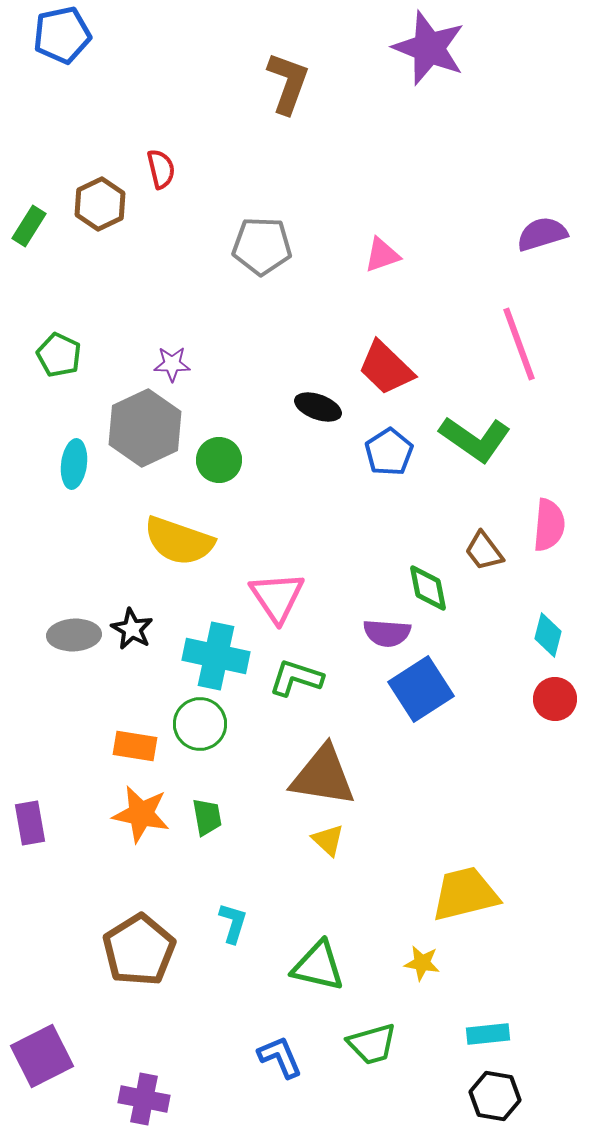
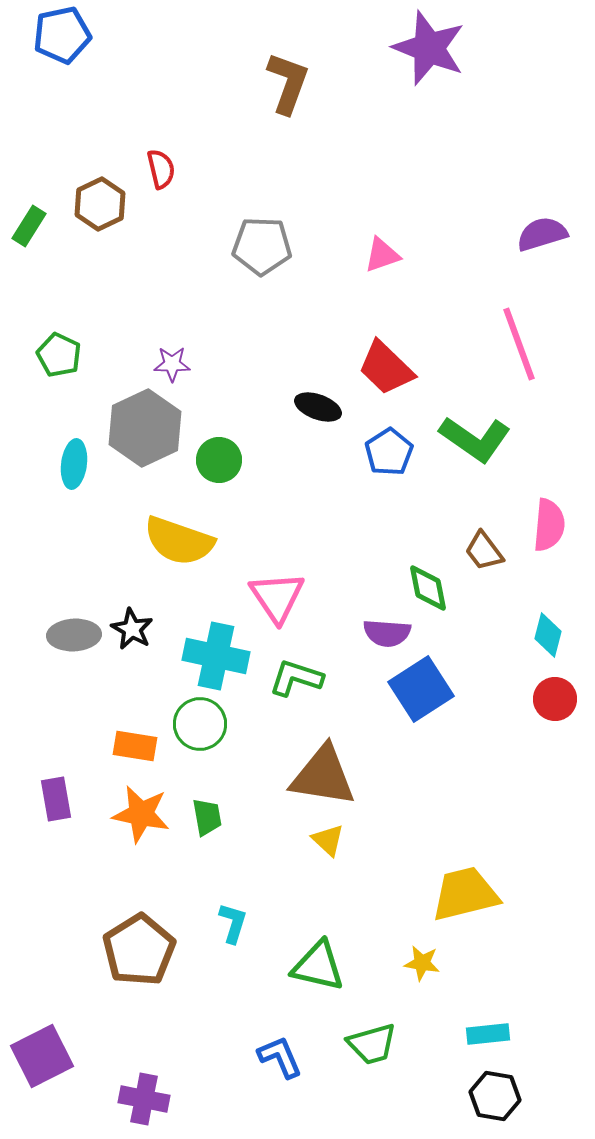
purple rectangle at (30, 823): moved 26 px right, 24 px up
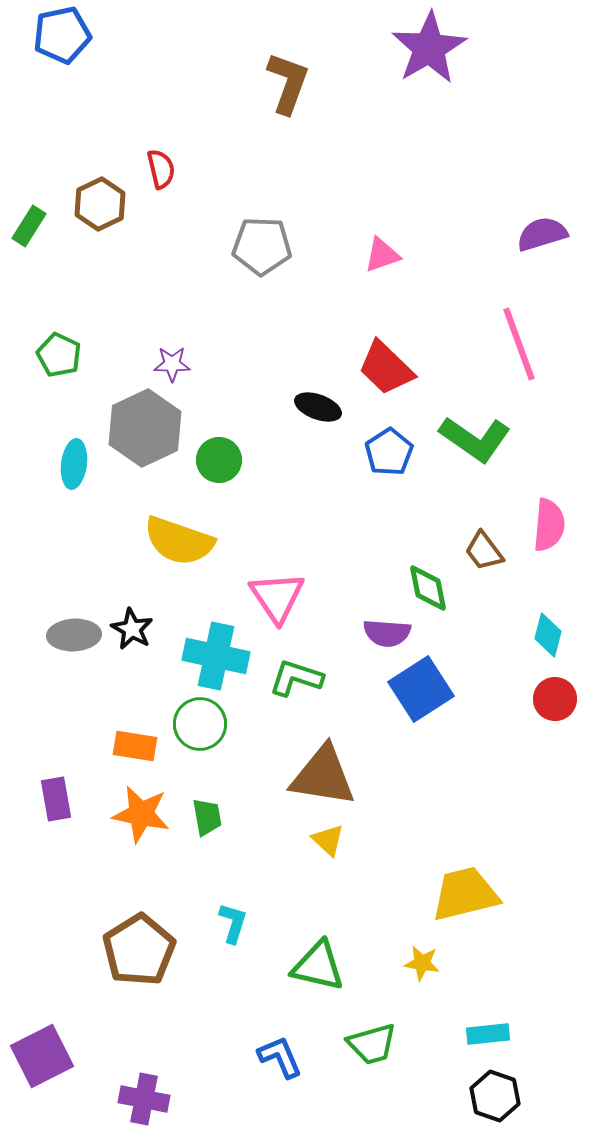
purple star at (429, 48): rotated 20 degrees clockwise
black hexagon at (495, 1096): rotated 9 degrees clockwise
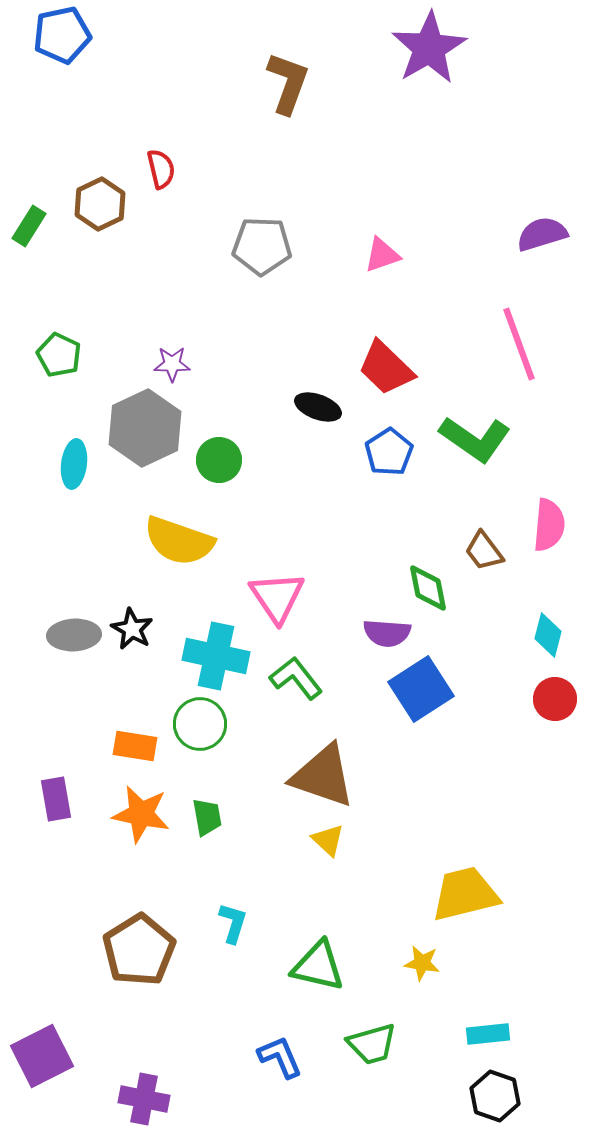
green L-shape at (296, 678): rotated 34 degrees clockwise
brown triangle at (323, 776): rotated 10 degrees clockwise
